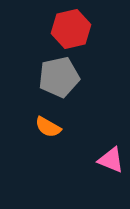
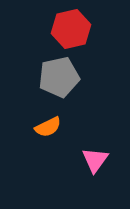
orange semicircle: rotated 56 degrees counterclockwise
pink triangle: moved 16 px left; rotated 44 degrees clockwise
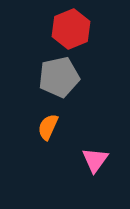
red hexagon: rotated 9 degrees counterclockwise
orange semicircle: rotated 140 degrees clockwise
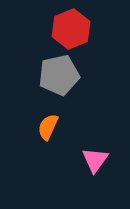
gray pentagon: moved 2 px up
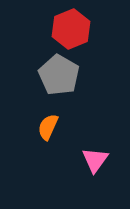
gray pentagon: rotated 30 degrees counterclockwise
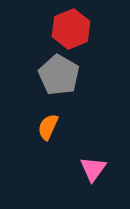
pink triangle: moved 2 px left, 9 px down
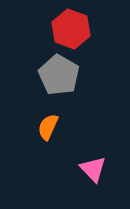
red hexagon: rotated 18 degrees counterclockwise
pink triangle: rotated 20 degrees counterclockwise
